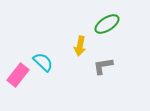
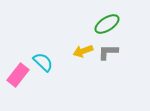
yellow arrow: moved 3 px right, 5 px down; rotated 60 degrees clockwise
gray L-shape: moved 5 px right, 14 px up; rotated 10 degrees clockwise
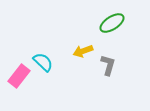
green ellipse: moved 5 px right, 1 px up
gray L-shape: moved 13 px down; rotated 105 degrees clockwise
pink rectangle: moved 1 px right, 1 px down
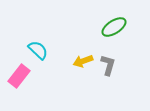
green ellipse: moved 2 px right, 4 px down
yellow arrow: moved 10 px down
cyan semicircle: moved 5 px left, 12 px up
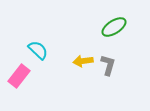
yellow arrow: rotated 12 degrees clockwise
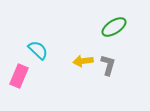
pink rectangle: rotated 15 degrees counterclockwise
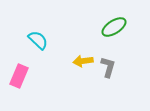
cyan semicircle: moved 10 px up
gray L-shape: moved 2 px down
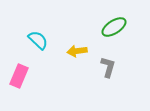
yellow arrow: moved 6 px left, 10 px up
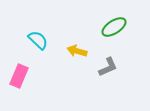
yellow arrow: rotated 24 degrees clockwise
gray L-shape: rotated 50 degrees clockwise
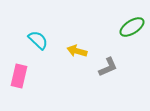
green ellipse: moved 18 px right
pink rectangle: rotated 10 degrees counterclockwise
